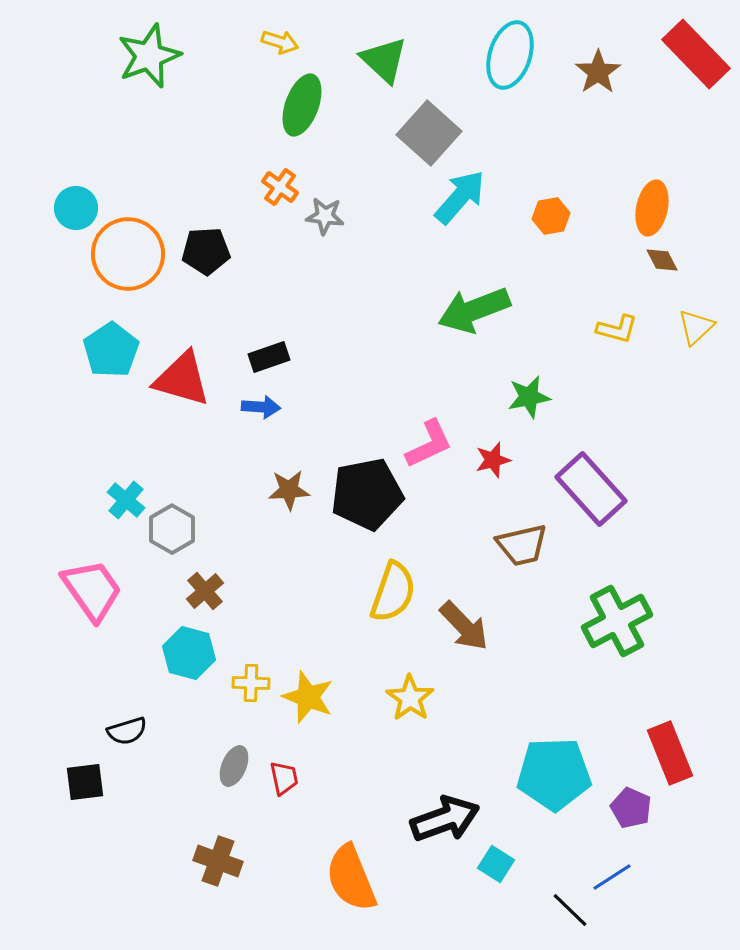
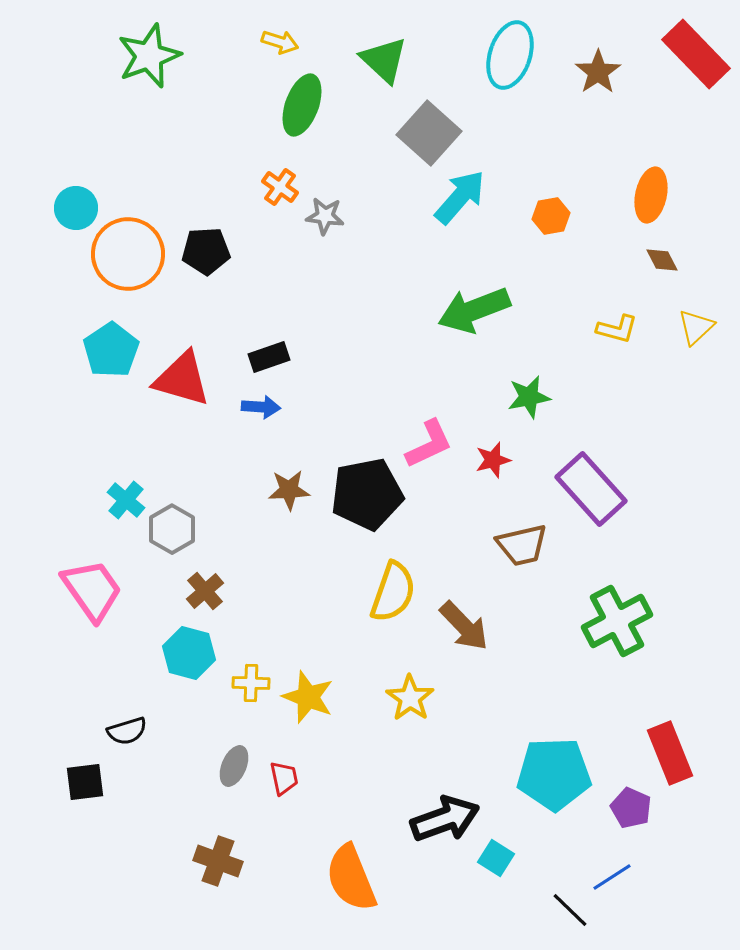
orange ellipse at (652, 208): moved 1 px left, 13 px up
cyan square at (496, 864): moved 6 px up
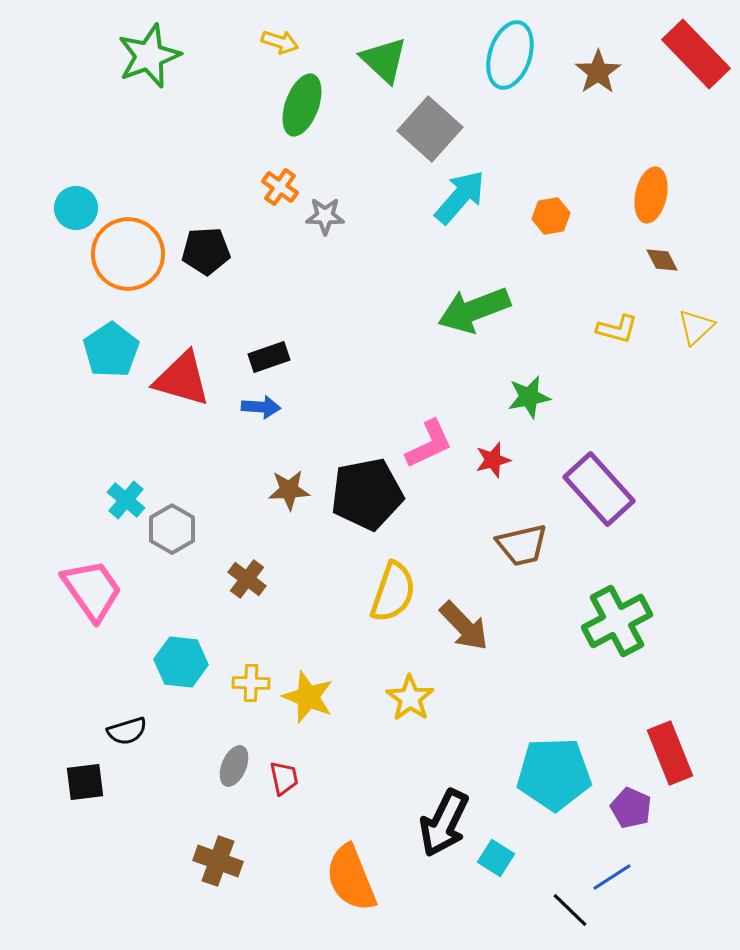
gray square at (429, 133): moved 1 px right, 4 px up
gray star at (325, 216): rotated 6 degrees counterclockwise
purple rectangle at (591, 489): moved 8 px right
brown cross at (205, 591): moved 42 px right, 12 px up; rotated 12 degrees counterclockwise
cyan hexagon at (189, 653): moved 8 px left, 9 px down; rotated 9 degrees counterclockwise
black arrow at (445, 819): moved 1 px left, 4 px down; rotated 136 degrees clockwise
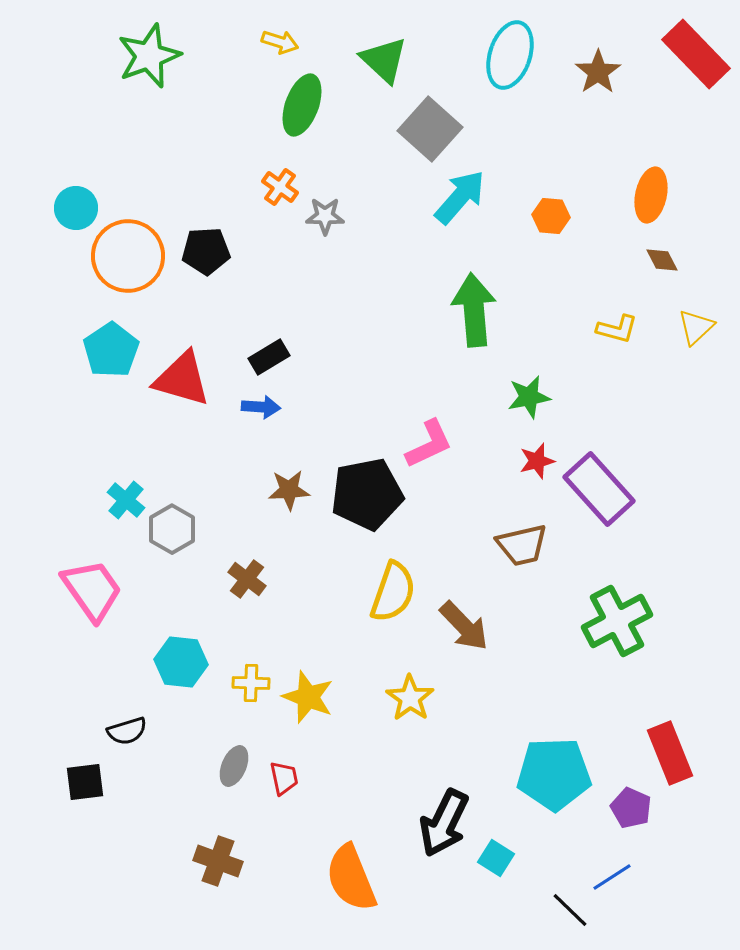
orange hexagon at (551, 216): rotated 15 degrees clockwise
orange circle at (128, 254): moved 2 px down
green arrow at (474, 310): rotated 106 degrees clockwise
black rectangle at (269, 357): rotated 12 degrees counterclockwise
red star at (493, 460): moved 44 px right, 1 px down
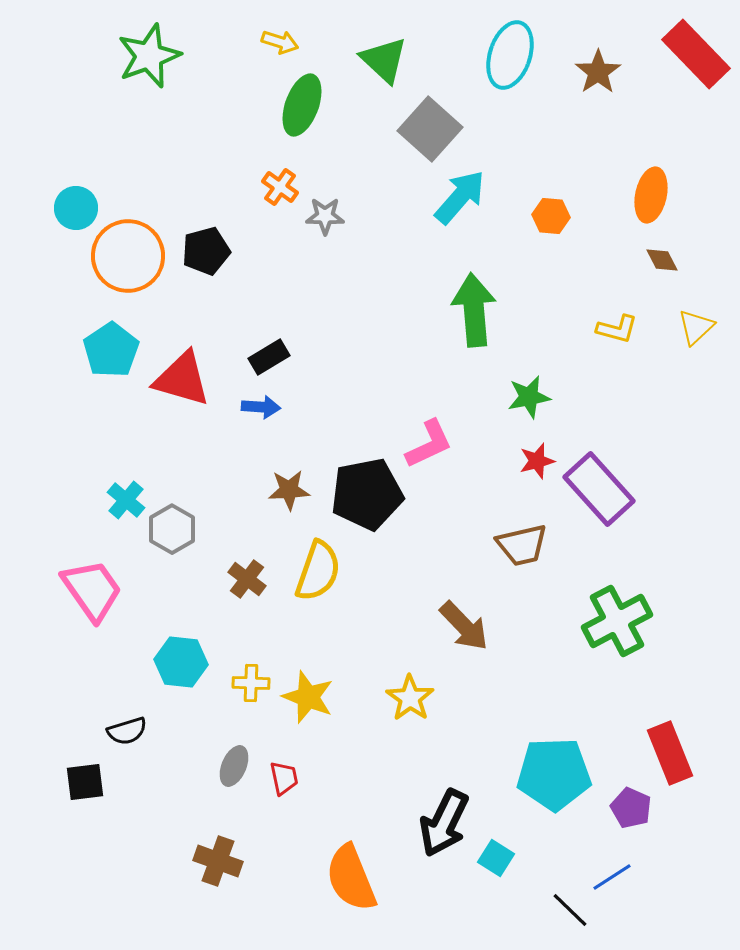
black pentagon at (206, 251): rotated 12 degrees counterclockwise
yellow semicircle at (393, 592): moved 75 px left, 21 px up
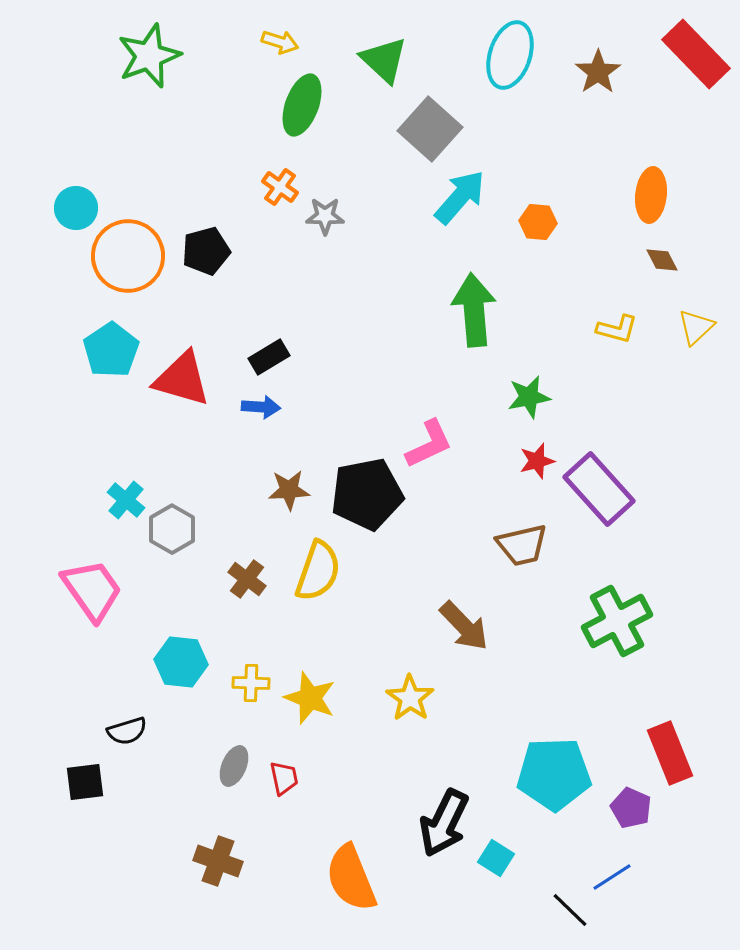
orange ellipse at (651, 195): rotated 6 degrees counterclockwise
orange hexagon at (551, 216): moved 13 px left, 6 px down
yellow star at (308, 697): moved 2 px right, 1 px down
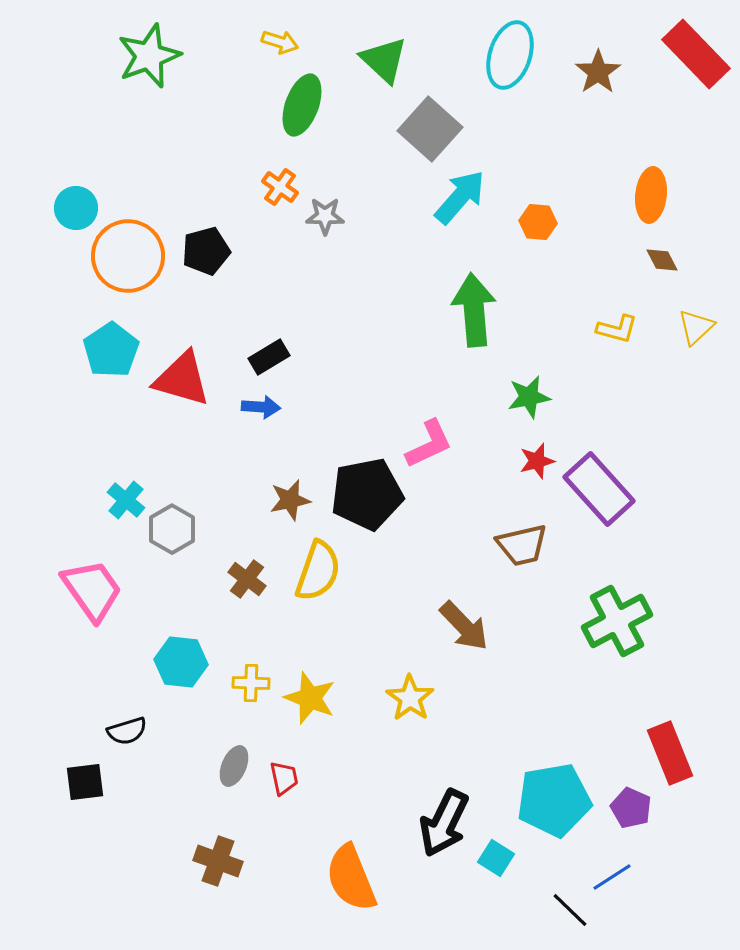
brown star at (289, 490): moved 1 px right, 10 px down; rotated 9 degrees counterclockwise
cyan pentagon at (554, 774): moved 26 px down; rotated 8 degrees counterclockwise
